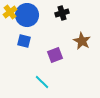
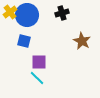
purple square: moved 16 px left, 7 px down; rotated 21 degrees clockwise
cyan line: moved 5 px left, 4 px up
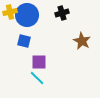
yellow cross: rotated 24 degrees clockwise
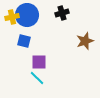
yellow cross: moved 2 px right, 5 px down
brown star: moved 3 px right; rotated 24 degrees clockwise
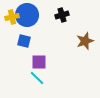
black cross: moved 2 px down
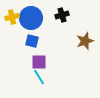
blue circle: moved 4 px right, 3 px down
blue square: moved 8 px right
cyan line: moved 2 px right, 1 px up; rotated 14 degrees clockwise
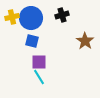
brown star: rotated 18 degrees counterclockwise
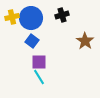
blue square: rotated 24 degrees clockwise
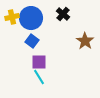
black cross: moved 1 px right, 1 px up; rotated 32 degrees counterclockwise
